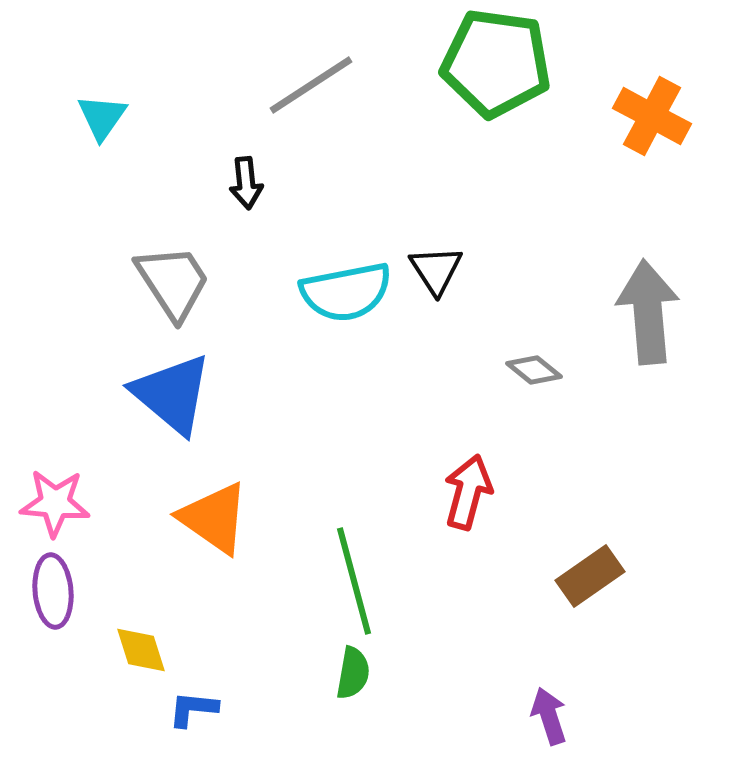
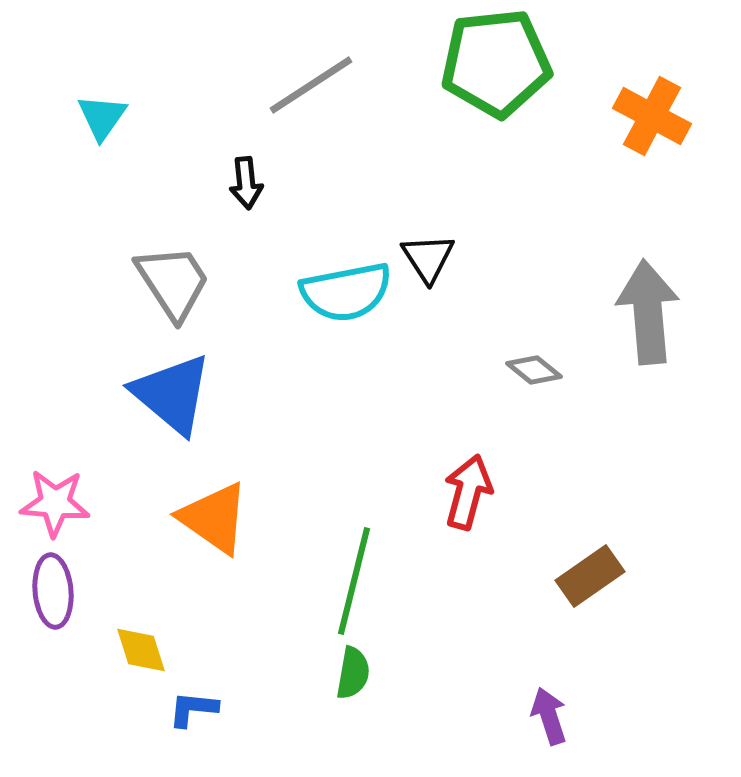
green pentagon: rotated 14 degrees counterclockwise
black triangle: moved 8 px left, 12 px up
green line: rotated 29 degrees clockwise
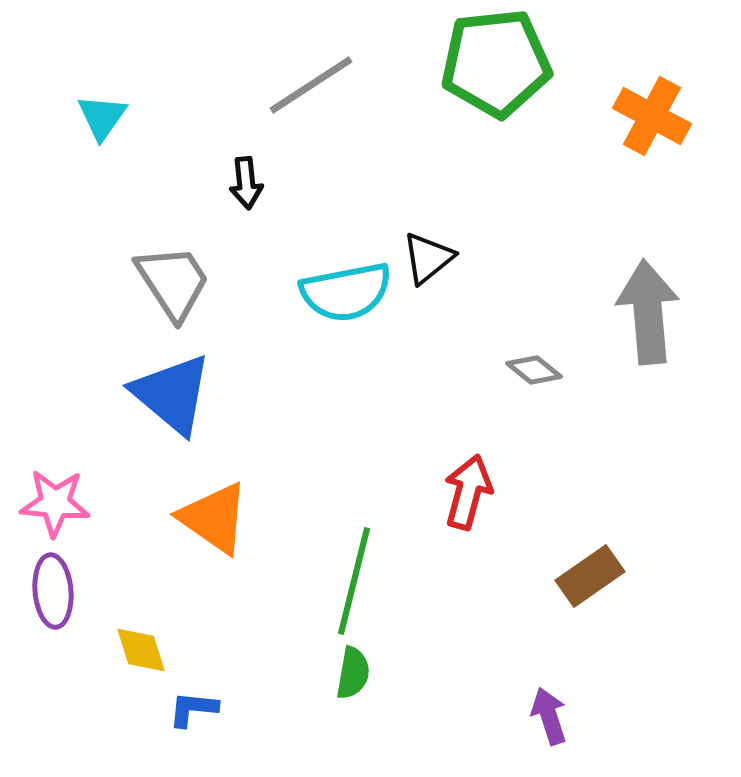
black triangle: rotated 24 degrees clockwise
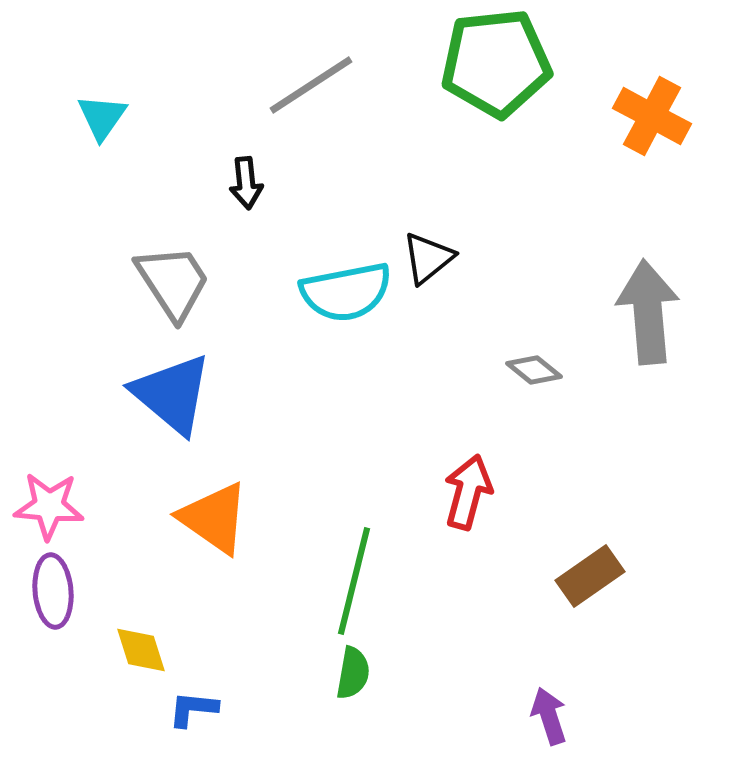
pink star: moved 6 px left, 3 px down
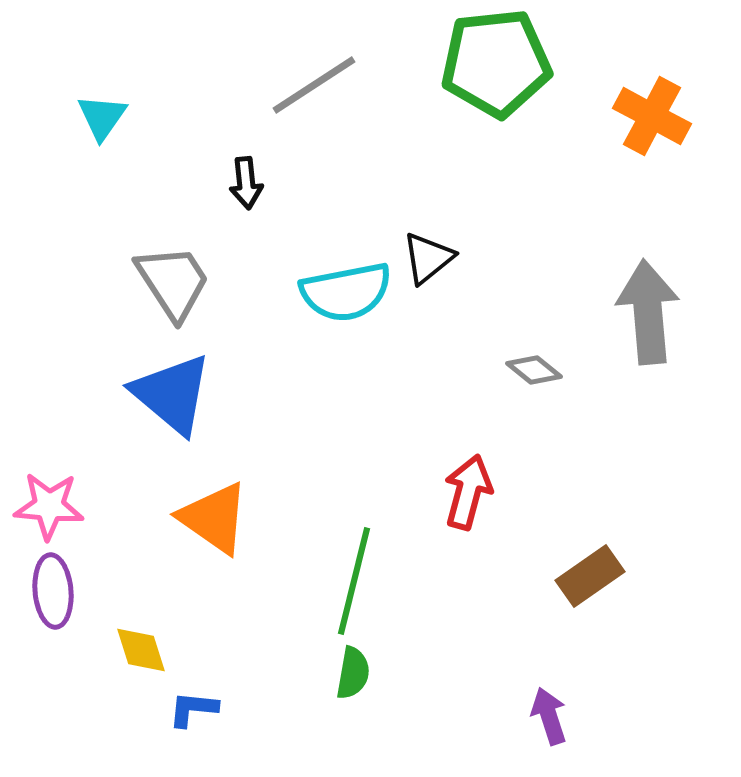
gray line: moved 3 px right
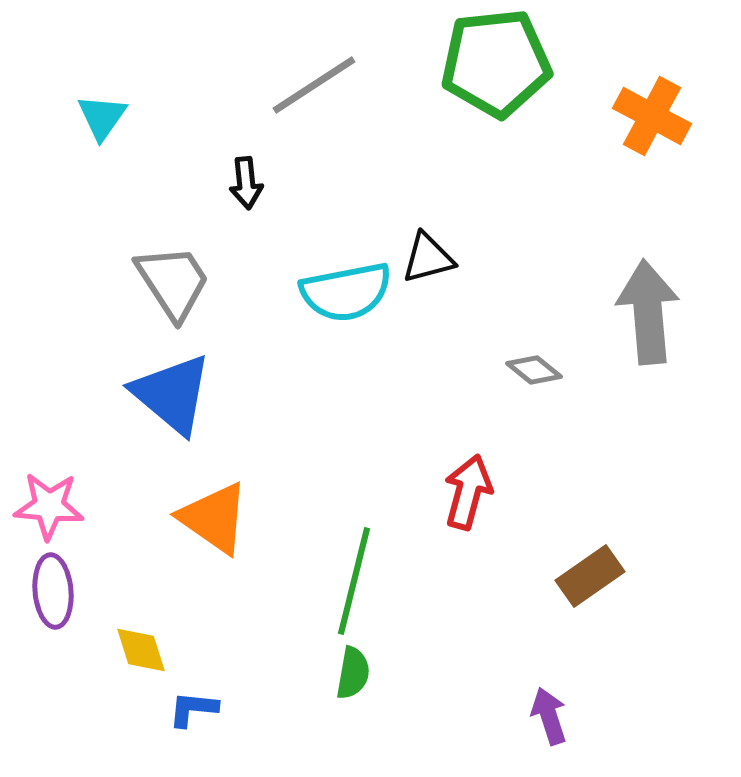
black triangle: rotated 24 degrees clockwise
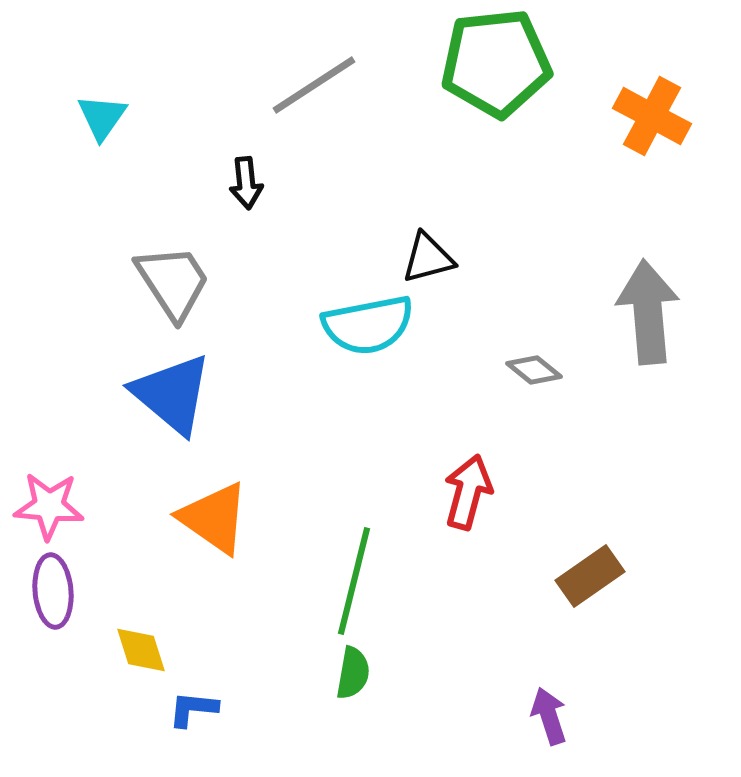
cyan semicircle: moved 22 px right, 33 px down
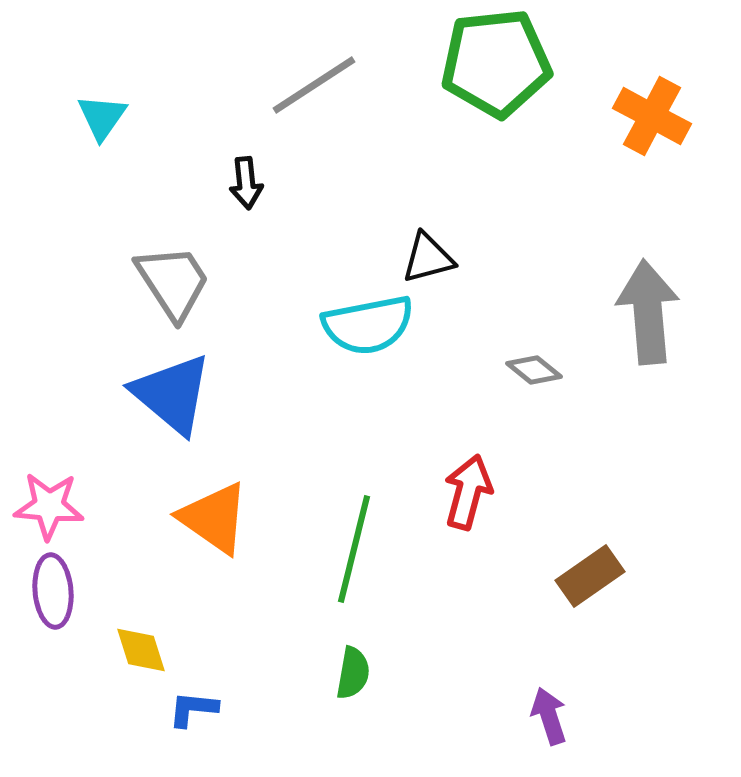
green line: moved 32 px up
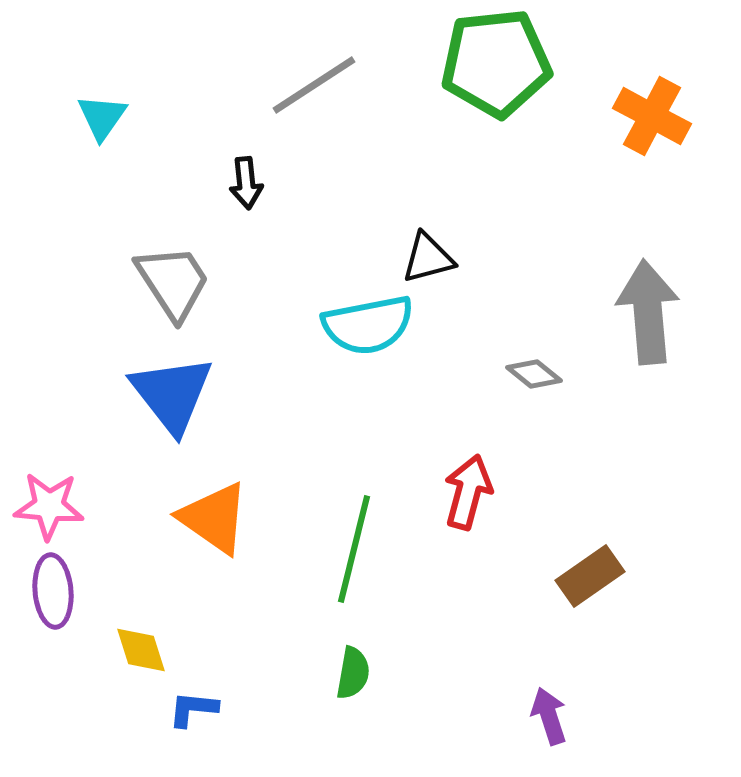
gray diamond: moved 4 px down
blue triangle: rotated 12 degrees clockwise
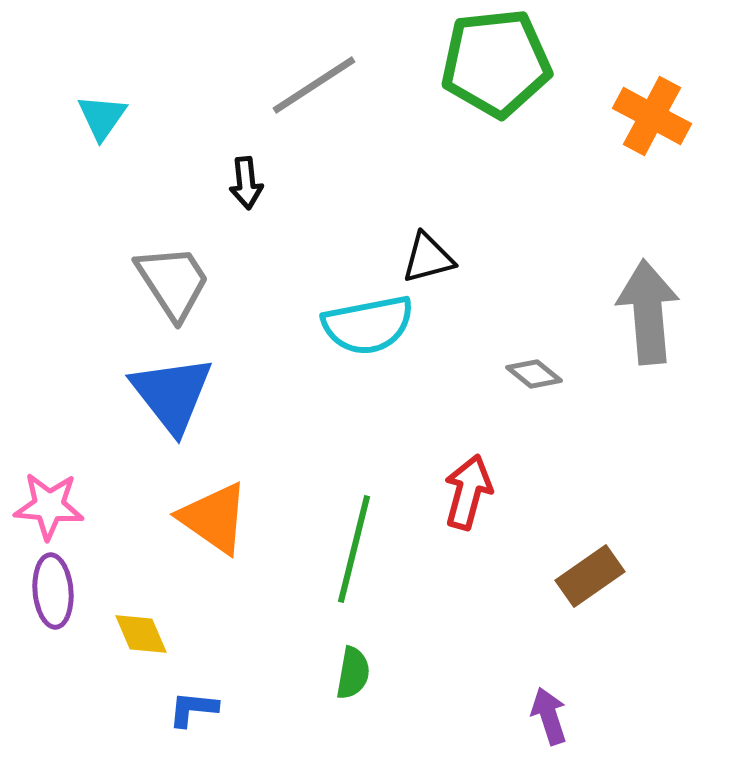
yellow diamond: moved 16 px up; rotated 6 degrees counterclockwise
